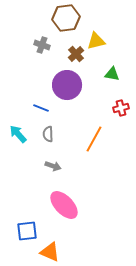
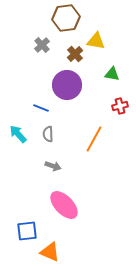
yellow triangle: rotated 24 degrees clockwise
gray cross: rotated 28 degrees clockwise
brown cross: moved 1 px left
red cross: moved 1 px left, 2 px up
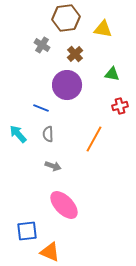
yellow triangle: moved 7 px right, 12 px up
gray cross: rotated 14 degrees counterclockwise
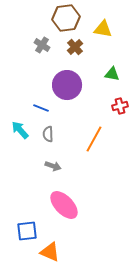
brown cross: moved 7 px up
cyan arrow: moved 2 px right, 4 px up
